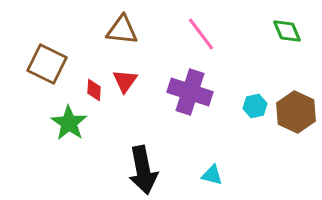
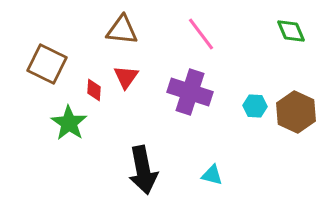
green diamond: moved 4 px right
red triangle: moved 1 px right, 4 px up
cyan hexagon: rotated 15 degrees clockwise
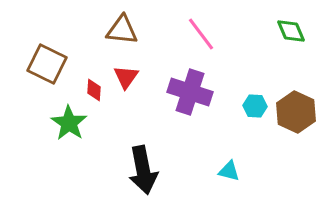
cyan triangle: moved 17 px right, 4 px up
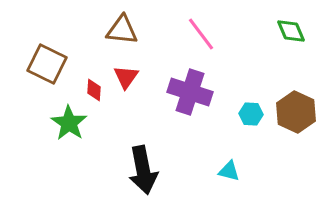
cyan hexagon: moved 4 px left, 8 px down
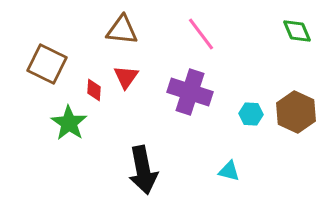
green diamond: moved 6 px right
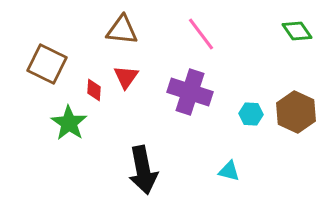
green diamond: rotated 12 degrees counterclockwise
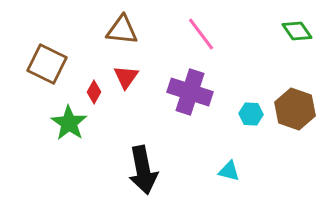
red diamond: moved 2 px down; rotated 25 degrees clockwise
brown hexagon: moved 1 px left, 3 px up; rotated 6 degrees counterclockwise
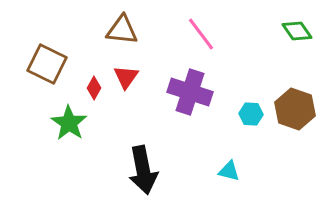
red diamond: moved 4 px up
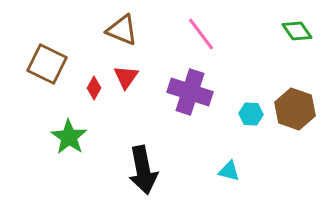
brown triangle: rotated 16 degrees clockwise
green star: moved 14 px down
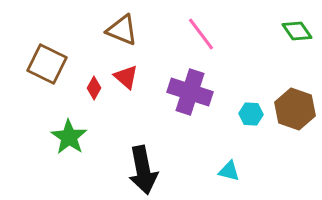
red triangle: rotated 24 degrees counterclockwise
